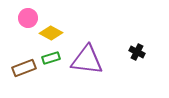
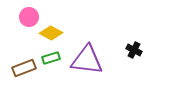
pink circle: moved 1 px right, 1 px up
black cross: moved 3 px left, 2 px up
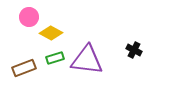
green rectangle: moved 4 px right
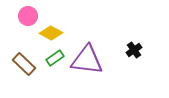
pink circle: moved 1 px left, 1 px up
black cross: rotated 28 degrees clockwise
green rectangle: rotated 18 degrees counterclockwise
brown rectangle: moved 4 px up; rotated 65 degrees clockwise
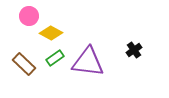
pink circle: moved 1 px right
purple triangle: moved 1 px right, 2 px down
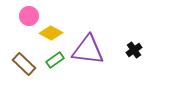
green rectangle: moved 2 px down
purple triangle: moved 12 px up
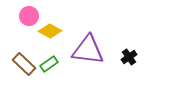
yellow diamond: moved 1 px left, 2 px up
black cross: moved 5 px left, 7 px down
green rectangle: moved 6 px left, 4 px down
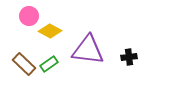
black cross: rotated 28 degrees clockwise
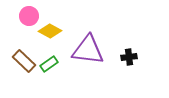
brown rectangle: moved 3 px up
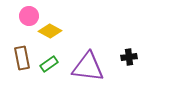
purple triangle: moved 17 px down
brown rectangle: moved 2 px left, 3 px up; rotated 35 degrees clockwise
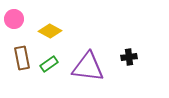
pink circle: moved 15 px left, 3 px down
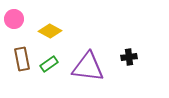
brown rectangle: moved 1 px down
